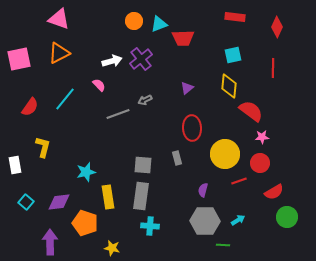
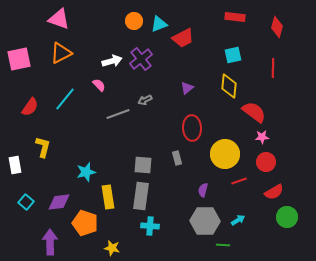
red diamond at (277, 27): rotated 10 degrees counterclockwise
red trapezoid at (183, 38): rotated 25 degrees counterclockwise
orange triangle at (59, 53): moved 2 px right
red semicircle at (251, 111): moved 3 px right, 1 px down
red circle at (260, 163): moved 6 px right, 1 px up
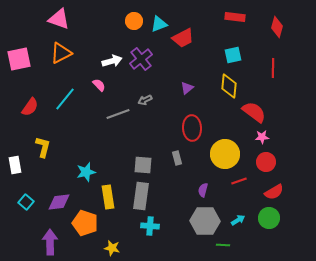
green circle at (287, 217): moved 18 px left, 1 px down
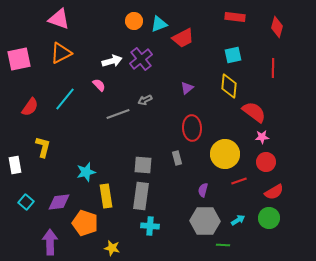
yellow rectangle at (108, 197): moved 2 px left, 1 px up
